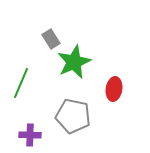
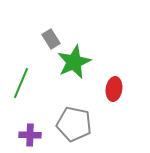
gray pentagon: moved 1 px right, 8 px down
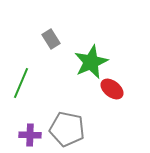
green star: moved 17 px right
red ellipse: moved 2 px left; rotated 60 degrees counterclockwise
gray pentagon: moved 7 px left, 5 px down
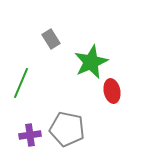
red ellipse: moved 2 px down; rotated 40 degrees clockwise
purple cross: rotated 10 degrees counterclockwise
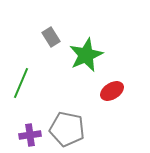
gray rectangle: moved 2 px up
green star: moved 5 px left, 7 px up
red ellipse: rotated 70 degrees clockwise
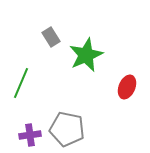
red ellipse: moved 15 px right, 4 px up; rotated 35 degrees counterclockwise
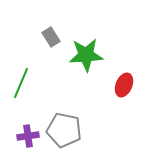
green star: rotated 20 degrees clockwise
red ellipse: moved 3 px left, 2 px up
gray pentagon: moved 3 px left, 1 px down
purple cross: moved 2 px left, 1 px down
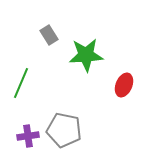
gray rectangle: moved 2 px left, 2 px up
